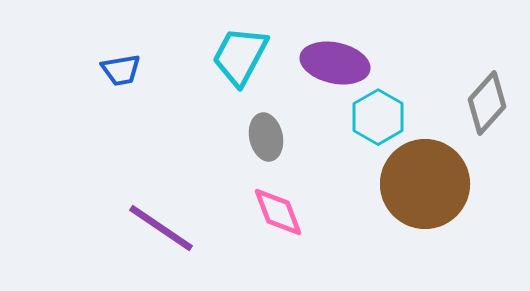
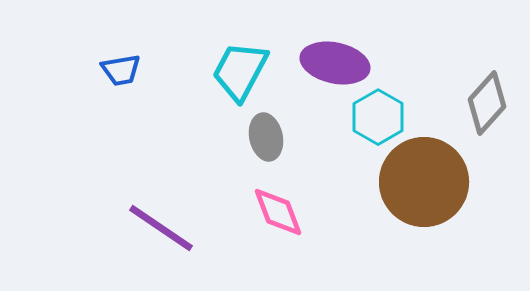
cyan trapezoid: moved 15 px down
brown circle: moved 1 px left, 2 px up
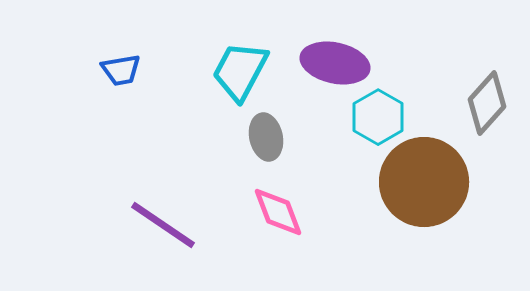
purple line: moved 2 px right, 3 px up
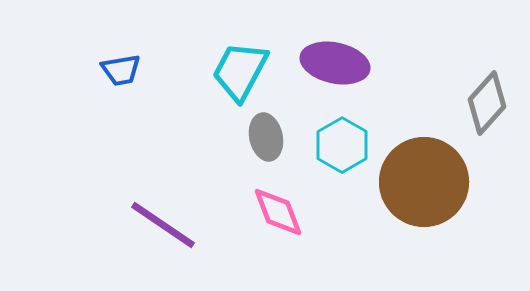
cyan hexagon: moved 36 px left, 28 px down
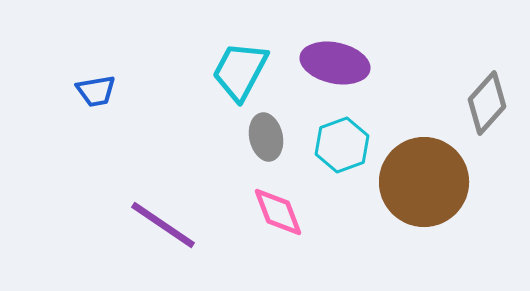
blue trapezoid: moved 25 px left, 21 px down
cyan hexagon: rotated 10 degrees clockwise
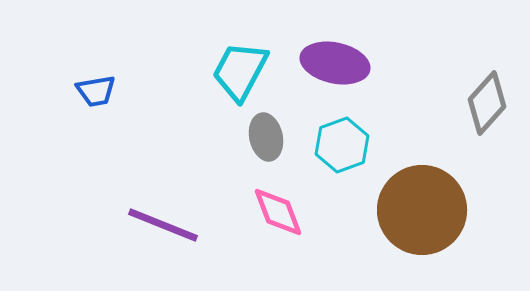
brown circle: moved 2 px left, 28 px down
purple line: rotated 12 degrees counterclockwise
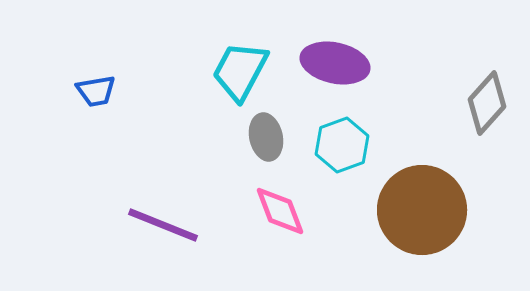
pink diamond: moved 2 px right, 1 px up
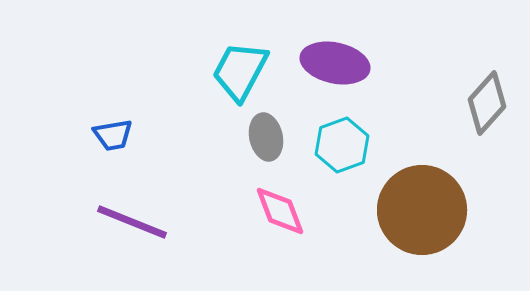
blue trapezoid: moved 17 px right, 44 px down
purple line: moved 31 px left, 3 px up
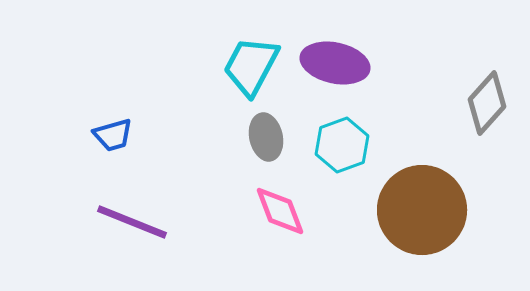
cyan trapezoid: moved 11 px right, 5 px up
blue trapezoid: rotated 6 degrees counterclockwise
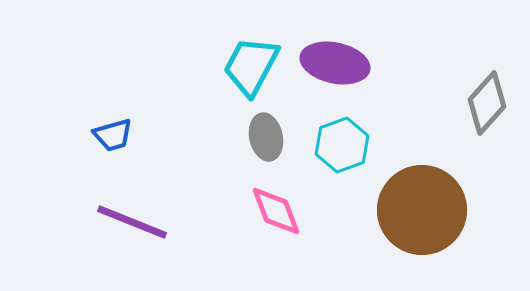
pink diamond: moved 4 px left
